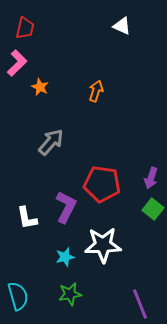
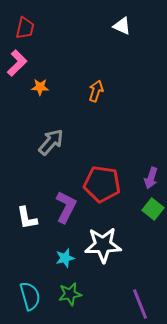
orange star: rotated 24 degrees counterclockwise
cyan star: moved 1 px down
cyan semicircle: moved 12 px right
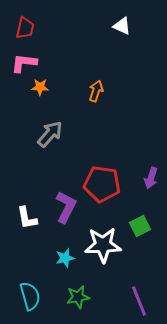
pink L-shape: moved 7 px right; rotated 128 degrees counterclockwise
gray arrow: moved 1 px left, 8 px up
green square: moved 13 px left, 17 px down; rotated 25 degrees clockwise
green star: moved 8 px right, 3 px down
purple line: moved 1 px left, 3 px up
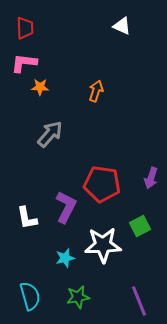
red trapezoid: rotated 15 degrees counterclockwise
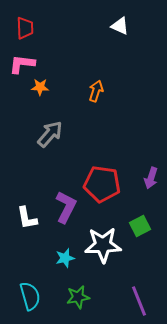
white triangle: moved 2 px left
pink L-shape: moved 2 px left, 1 px down
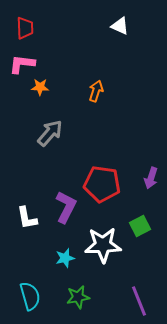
gray arrow: moved 1 px up
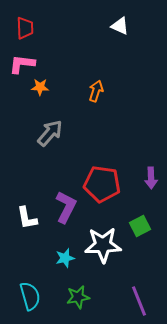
purple arrow: rotated 20 degrees counterclockwise
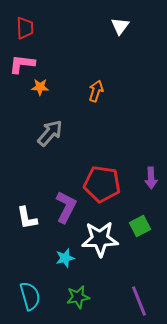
white triangle: rotated 42 degrees clockwise
white star: moved 3 px left, 6 px up
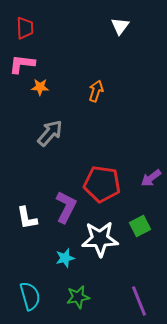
purple arrow: rotated 55 degrees clockwise
